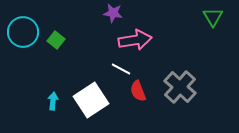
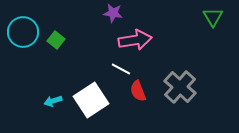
cyan arrow: rotated 114 degrees counterclockwise
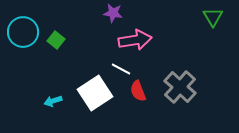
white square: moved 4 px right, 7 px up
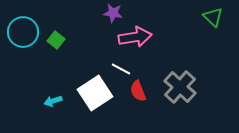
green triangle: rotated 15 degrees counterclockwise
pink arrow: moved 3 px up
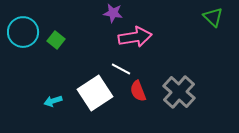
gray cross: moved 1 px left, 5 px down
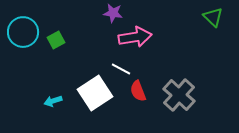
green square: rotated 24 degrees clockwise
gray cross: moved 3 px down
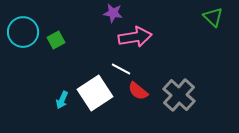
red semicircle: rotated 30 degrees counterclockwise
cyan arrow: moved 9 px right, 1 px up; rotated 48 degrees counterclockwise
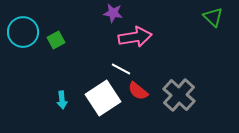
white square: moved 8 px right, 5 px down
cyan arrow: rotated 30 degrees counterclockwise
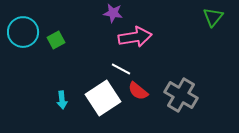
green triangle: rotated 25 degrees clockwise
gray cross: moved 2 px right; rotated 12 degrees counterclockwise
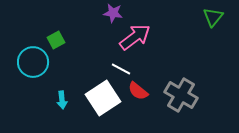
cyan circle: moved 10 px right, 30 px down
pink arrow: rotated 28 degrees counterclockwise
